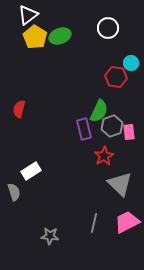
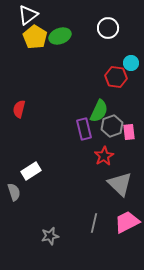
gray star: rotated 18 degrees counterclockwise
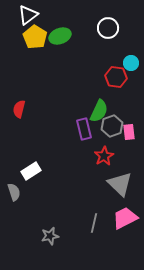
pink trapezoid: moved 2 px left, 4 px up
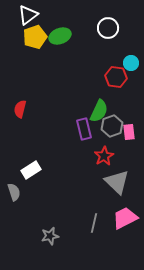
yellow pentagon: rotated 20 degrees clockwise
red semicircle: moved 1 px right
white rectangle: moved 1 px up
gray triangle: moved 3 px left, 2 px up
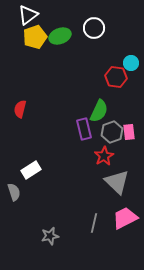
white circle: moved 14 px left
gray hexagon: moved 6 px down
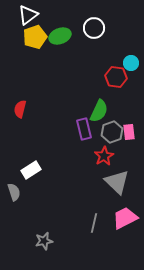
gray star: moved 6 px left, 5 px down
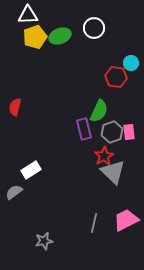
white triangle: rotated 35 degrees clockwise
red semicircle: moved 5 px left, 2 px up
gray triangle: moved 4 px left, 10 px up
gray semicircle: rotated 108 degrees counterclockwise
pink trapezoid: moved 1 px right, 2 px down
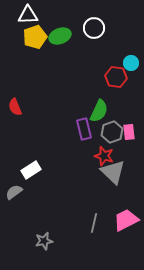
red semicircle: rotated 36 degrees counterclockwise
red star: rotated 24 degrees counterclockwise
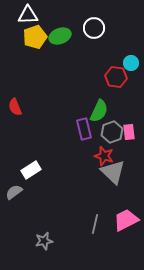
gray line: moved 1 px right, 1 px down
